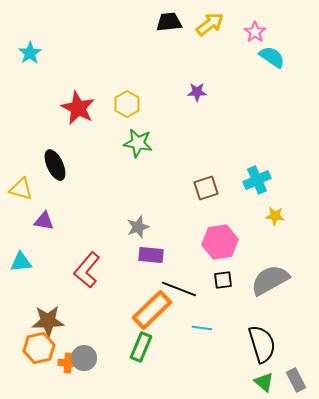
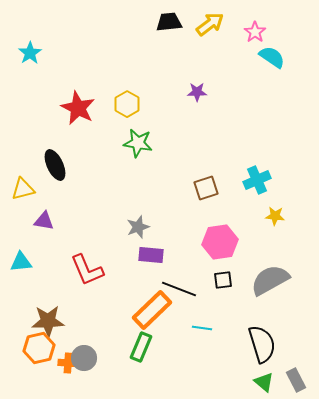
yellow triangle: moved 2 px right; rotated 30 degrees counterclockwise
red L-shape: rotated 63 degrees counterclockwise
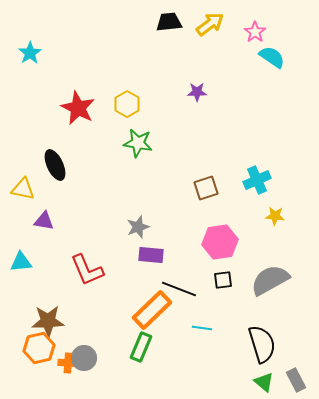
yellow triangle: rotated 25 degrees clockwise
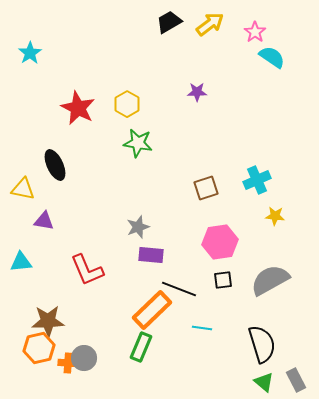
black trapezoid: rotated 24 degrees counterclockwise
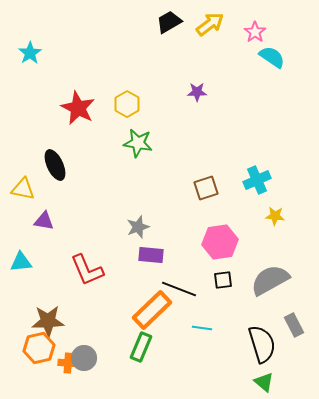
gray rectangle: moved 2 px left, 55 px up
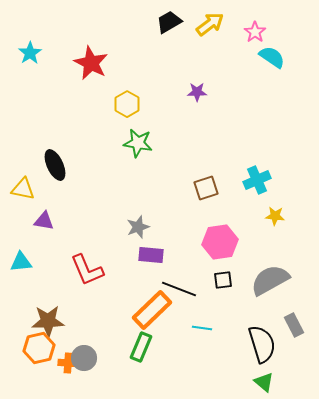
red star: moved 13 px right, 45 px up
